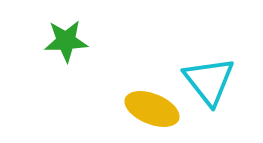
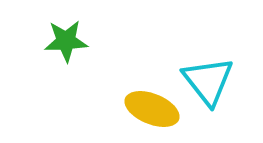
cyan triangle: moved 1 px left
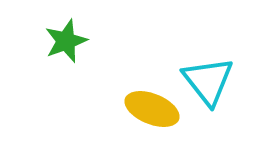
green star: rotated 18 degrees counterclockwise
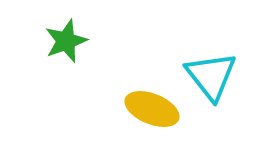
cyan triangle: moved 3 px right, 5 px up
